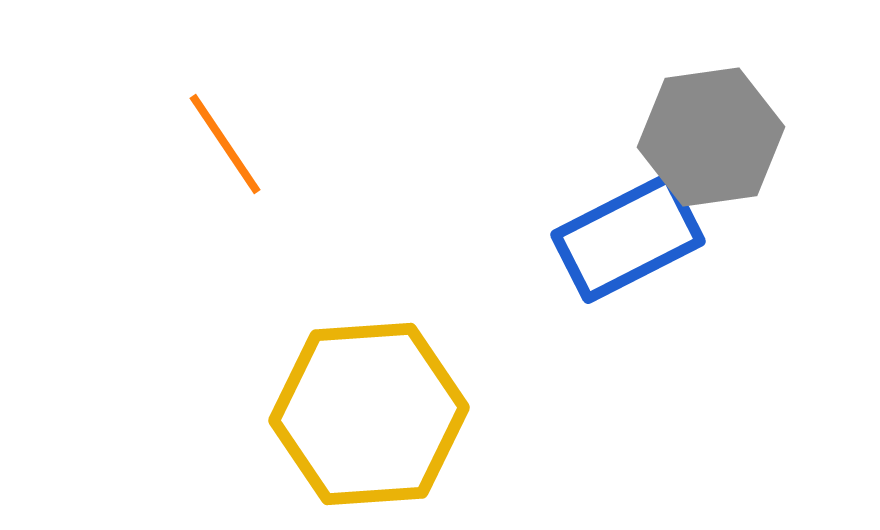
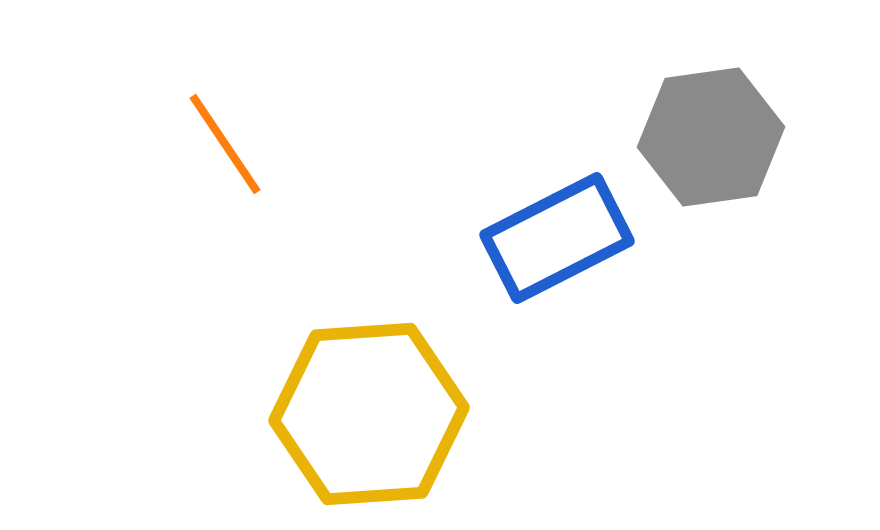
blue rectangle: moved 71 px left
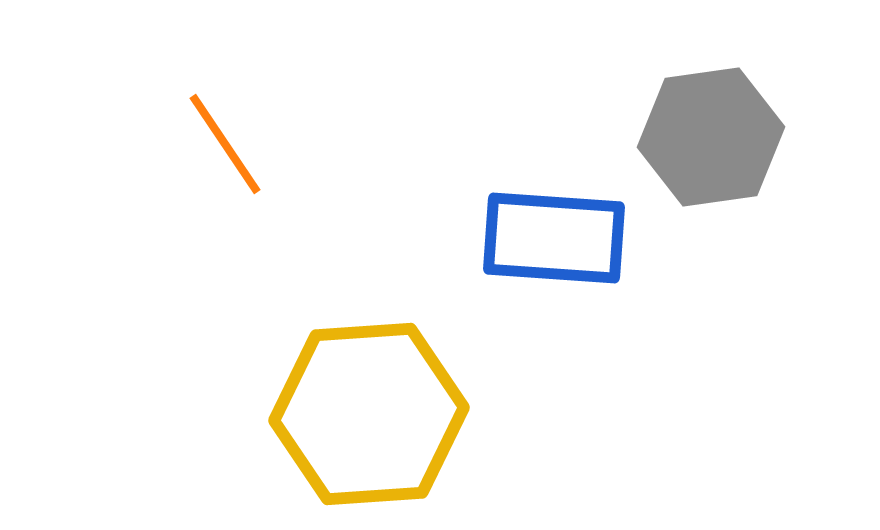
blue rectangle: moved 3 px left; rotated 31 degrees clockwise
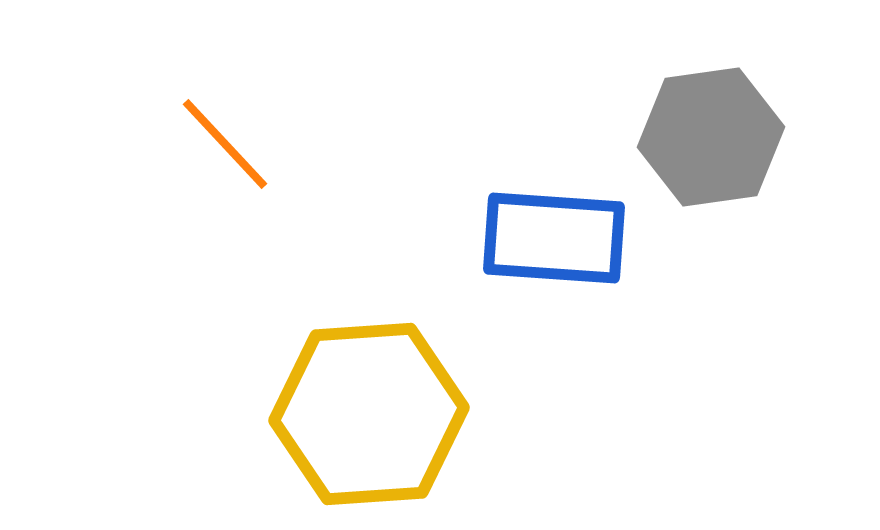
orange line: rotated 9 degrees counterclockwise
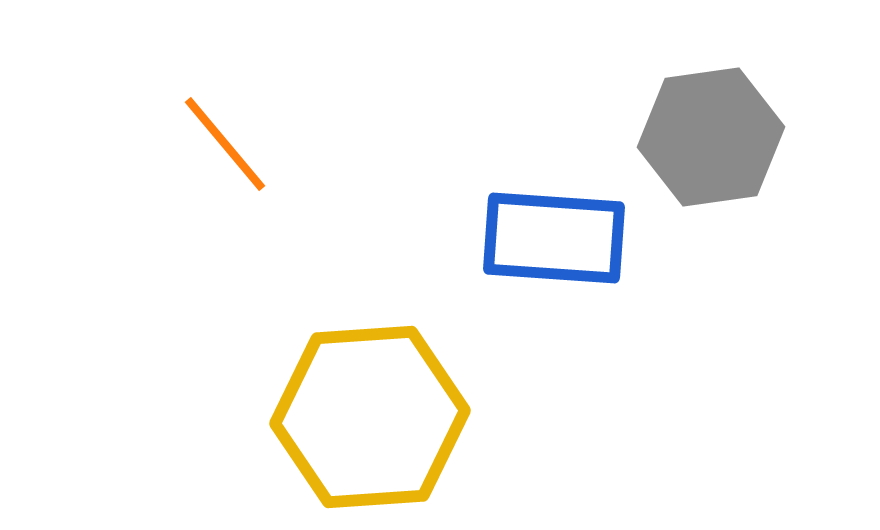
orange line: rotated 3 degrees clockwise
yellow hexagon: moved 1 px right, 3 px down
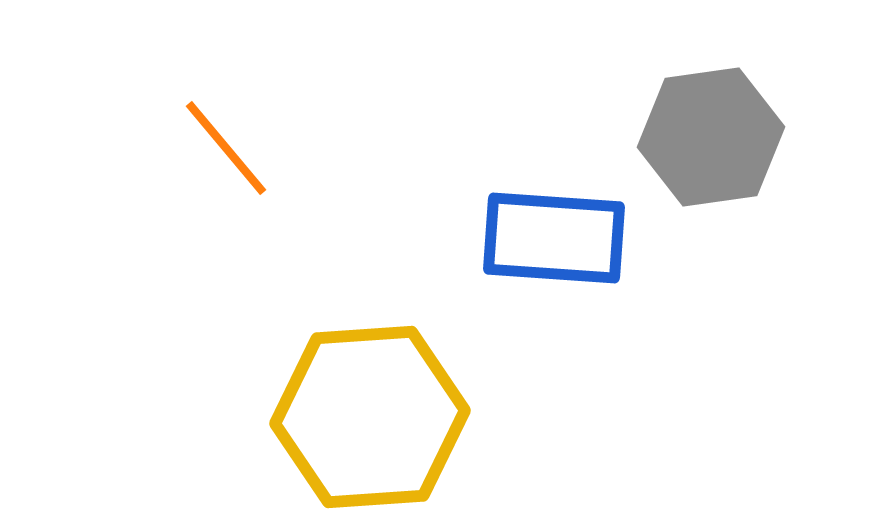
orange line: moved 1 px right, 4 px down
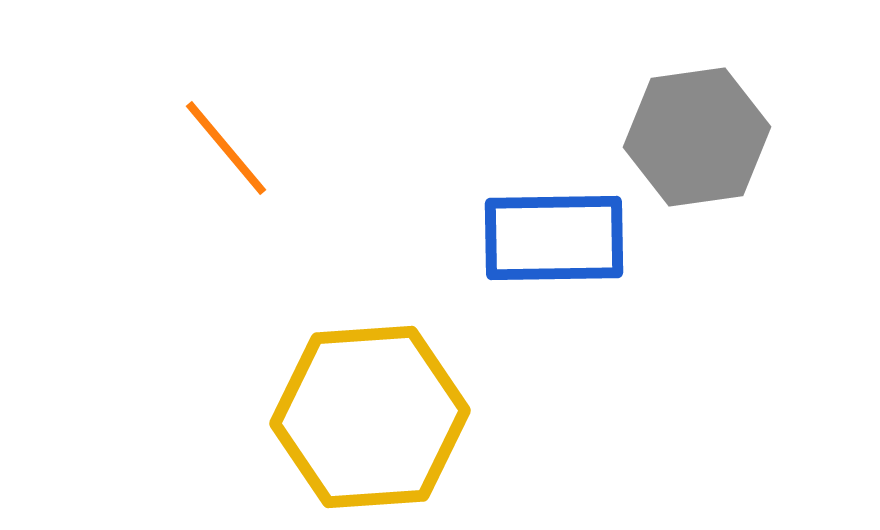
gray hexagon: moved 14 px left
blue rectangle: rotated 5 degrees counterclockwise
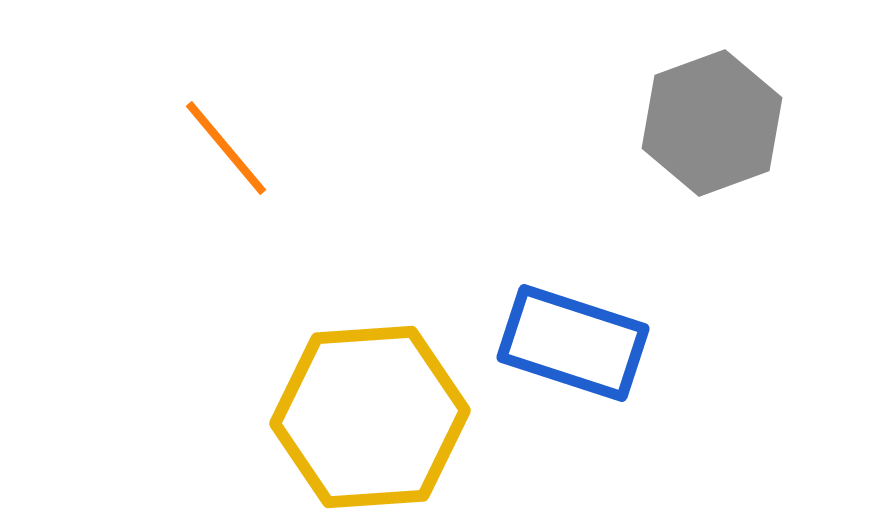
gray hexagon: moved 15 px right, 14 px up; rotated 12 degrees counterclockwise
blue rectangle: moved 19 px right, 105 px down; rotated 19 degrees clockwise
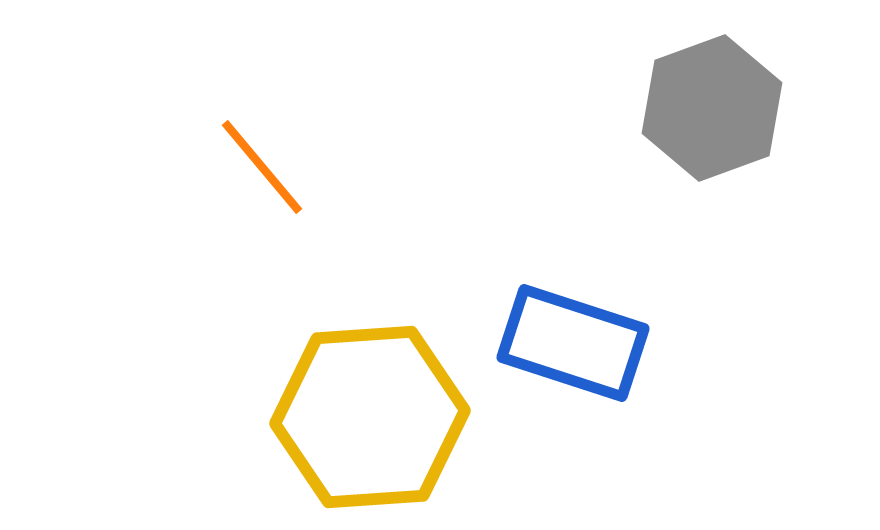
gray hexagon: moved 15 px up
orange line: moved 36 px right, 19 px down
